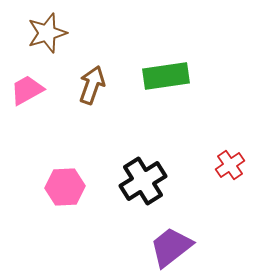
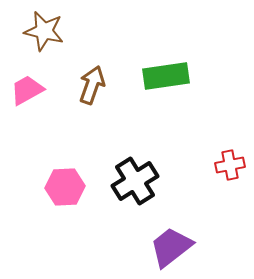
brown star: moved 3 px left, 2 px up; rotated 30 degrees clockwise
red cross: rotated 24 degrees clockwise
black cross: moved 8 px left
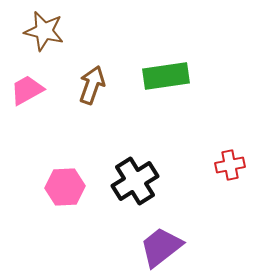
purple trapezoid: moved 10 px left
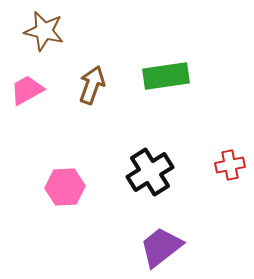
black cross: moved 15 px right, 9 px up
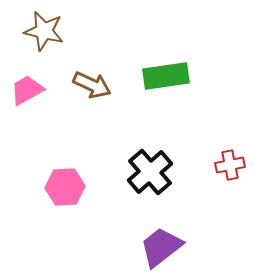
brown arrow: rotated 96 degrees clockwise
black cross: rotated 9 degrees counterclockwise
